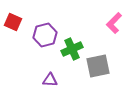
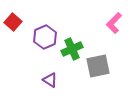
red square: rotated 18 degrees clockwise
purple hexagon: moved 2 px down; rotated 10 degrees counterclockwise
purple triangle: rotated 28 degrees clockwise
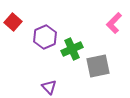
purple triangle: moved 1 px left, 7 px down; rotated 14 degrees clockwise
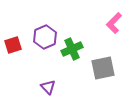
red square: moved 23 px down; rotated 30 degrees clockwise
gray square: moved 5 px right, 2 px down
purple triangle: moved 1 px left
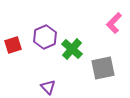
green cross: rotated 25 degrees counterclockwise
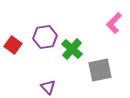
purple hexagon: rotated 15 degrees clockwise
red square: rotated 36 degrees counterclockwise
gray square: moved 3 px left, 2 px down
